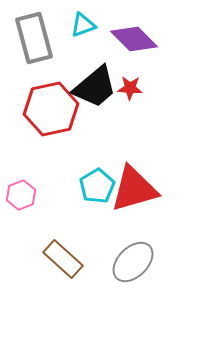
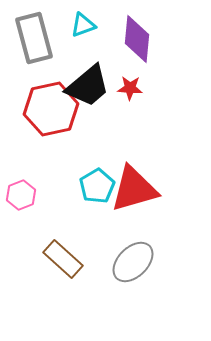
purple diamond: moved 3 px right; rotated 51 degrees clockwise
black trapezoid: moved 7 px left, 1 px up
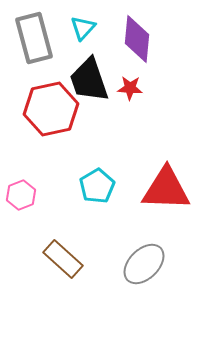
cyan triangle: moved 3 px down; rotated 28 degrees counterclockwise
black trapezoid: moved 1 px right, 6 px up; rotated 111 degrees clockwise
red triangle: moved 32 px right; rotated 18 degrees clockwise
gray ellipse: moved 11 px right, 2 px down
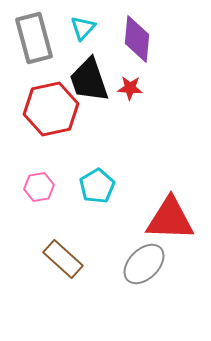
red triangle: moved 4 px right, 30 px down
pink hexagon: moved 18 px right, 8 px up; rotated 12 degrees clockwise
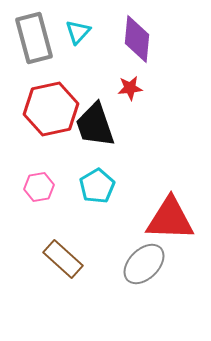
cyan triangle: moved 5 px left, 4 px down
black trapezoid: moved 6 px right, 45 px down
red star: rotated 10 degrees counterclockwise
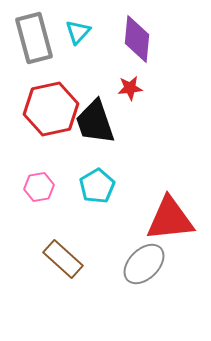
black trapezoid: moved 3 px up
red triangle: rotated 8 degrees counterclockwise
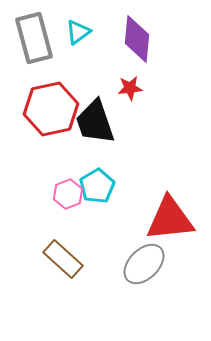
cyan triangle: rotated 12 degrees clockwise
pink hexagon: moved 29 px right, 7 px down; rotated 12 degrees counterclockwise
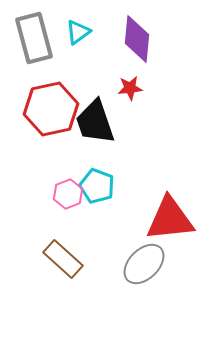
cyan pentagon: rotated 20 degrees counterclockwise
